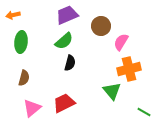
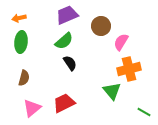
orange arrow: moved 6 px right, 3 px down
black semicircle: rotated 49 degrees counterclockwise
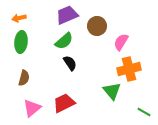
brown circle: moved 4 px left
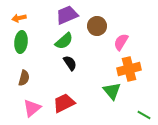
green line: moved 3 px down
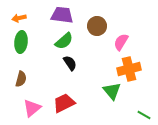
purple trapezoid: moved 5 px left; rotated 30 degrees clockwise
brown semicircle: moved 3 px left, 1 px down
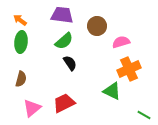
orange arrow: moved 1 px right, 2 px down; rotated 48 degrees clockwise
pink semicircle: rotated 42 degrees clockwise
orange cross: rotated 10 degrees counterclockwise
green triangle: rotated 24 degrees counterclockwise
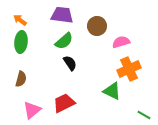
pink triangle: moved 2 px down
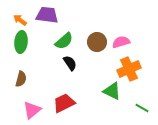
purple trapezoid: moved 15 px left
brown circle: moved 16 px down
green line: moved 2 px left, 7 px up
